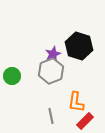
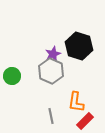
gray hexagon: rotated 15 degrees counterclockwise
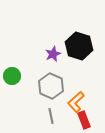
gray hexagon: moved 15 px down
orange L-shape: rotated 40 degrees clockwise
red rectangle: moved 1 px left, 1 px up; rotated 66 degrees counterclockwise
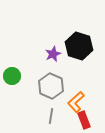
gray line: rotated 21 degrees clockwise
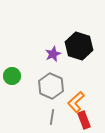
gray line: moved 1 px right, 1 px down
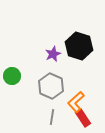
red rectangle: moved 1 px left, 2 px up; rotated 12 degrees counterclockwise
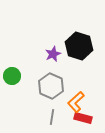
red rectangle: rotated 42 degrees counterclockwise
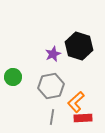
green circle: moved 1 px right, 1 px down
gray hexagon: rotated 25 degrees clockwise
red rectangle: rotated 18 degrees counterclockwise
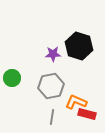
purple star: rotated 21 degrees clockwise
green circle: moved 1 px left, 1 px down
orange L-shape: rotated 65 degrees clockwise
red rectangle: moved 4 px right, 4 px up; rotated 18 degrees clockwise
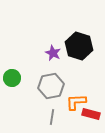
purple star: moved 1 px up; rotated 28 degrees clockwise
orange L-shape: rotated 25 degrees counterclockwise
red rectangle: moved 4 px right
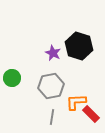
red rectangle: rotated 30 degrees clockwise
